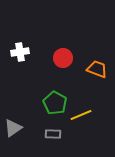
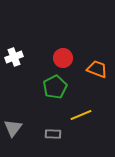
white cross: moved 6 px left, 5 px down; rotated 12 degrees counterclockwise
green pentagon: moved 16 px up; rotated 15 degrees clockwise
gray triangle: rotated 18 degrees counterclockwise
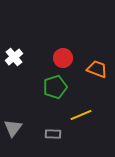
white cross: rotated 18 degrees counterclockwise
green pentagon: rotated 10 degrees clockwise
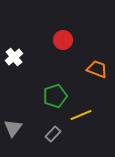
red circle: moved 18 px up
green pentagon: moved 9 px down
gray rectangle: rotated 49 degrees counterclockwise
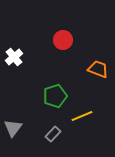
orange trapezoid: moved 1 px right
yellow line: moved 1 px right, 1 px down
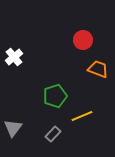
red circle: moved 20 px right
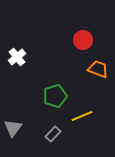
white cross: moved 3 px right
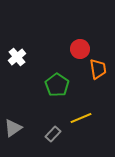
red circle: moved 3 px left, 9 px down
orange trapezoid: rotated 60 degrees clockwise
green pentagon: moved 2 px right, 11 px up; rotated 20 degrees counterclockwise
yellow line: moved 1 px left, 2 px down
gray triangle: rotated 18 degrees clockwise
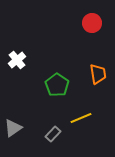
red circle: moved 12 px right, 26 px up
white cross: moved 3 px down
orange trapezoid: moved 5 px down
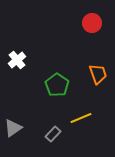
orange trapezoid: rotated 10 degrees counterclockwise
